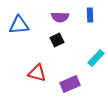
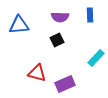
purple rectangle: moved 5 px left
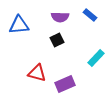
blue rectangle: rotated 48 degrees counterclockwise
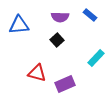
black square: rotated 16 degrees counterclockwise
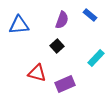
purple semicircle: moved 2 px right, 3 px down; rotated 72 degrees counterclockwise
black square: moved 6 px down
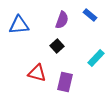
purple rectangle: moved 2 px up; rotated 54 degrees counterclockwise
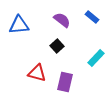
blue rectangle: moved 2 px right, 2 px down
purple semicircle: rotated 72 degrees counterclockwise
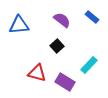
cyan rectangle: moved 7 px left, 7 px down
purple rectangle: rotated 72 degrees counterclockwise
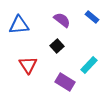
red triangle: moved 9 px left, 8 px up; rotated 42 degrees clockwise
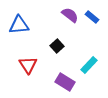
purple semicircle: moved 8 px right, 5 px up
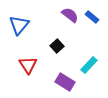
blue triangle: rotated 45 degrees counterclockwise
